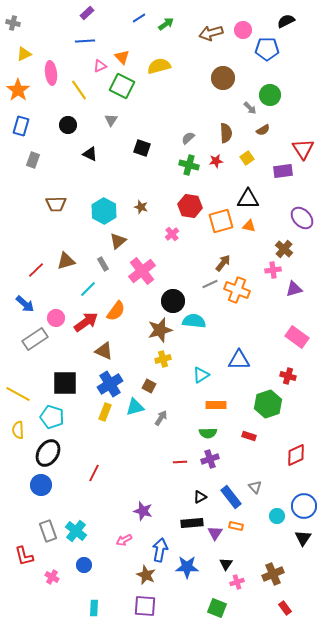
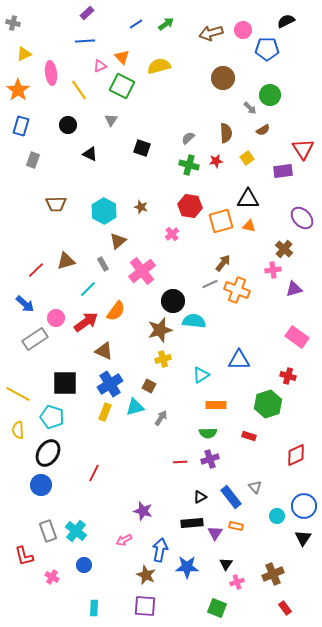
blue line at (139, 18): moved 3 px left, 6 px down
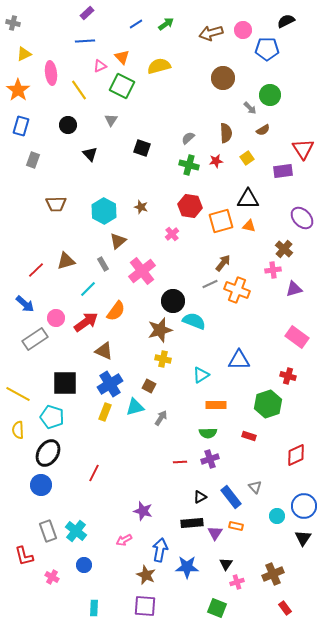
black triangle at (90, 154): rotated 21 degrees clockwise
cyan semicircle at (194, 321): rotated 15 degrees clockwise
yellow cross at (163, 359): rotated 28 degrees clockwise
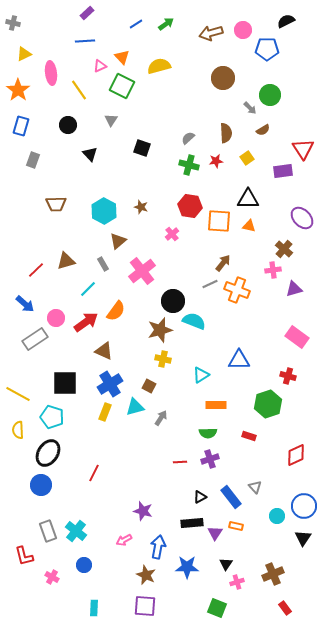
orange square at (221, 221): moved 2 px left; rotated 20 degrees clockwise
blue arrow at (160, 550): moved 2 px left, 3 px up
